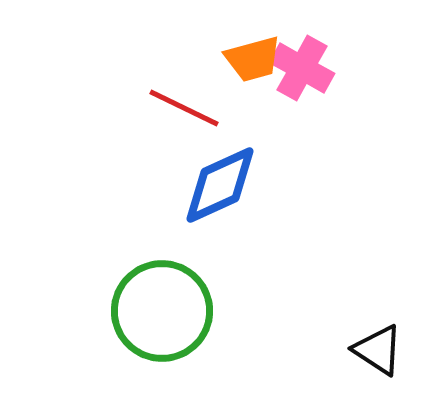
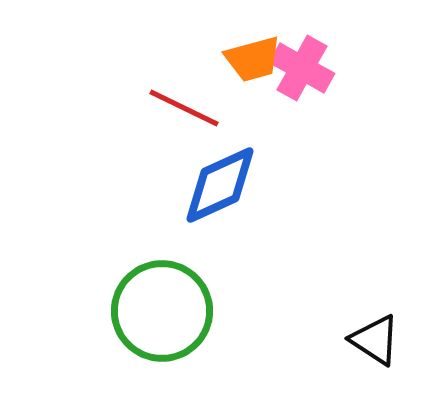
black triangle: moved 3 px left, 10 px up
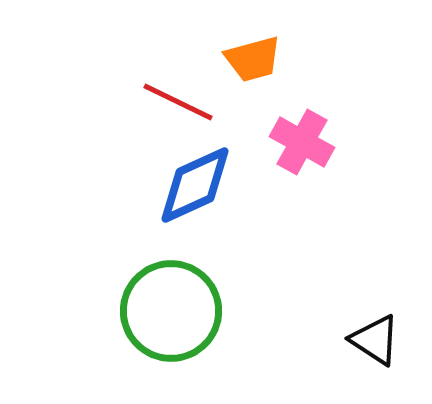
pink cross: moved 74 px down
red line: moved 6 px left, 6 px up
blue diamond: moved 25 px left
green circle: moved 9 px right
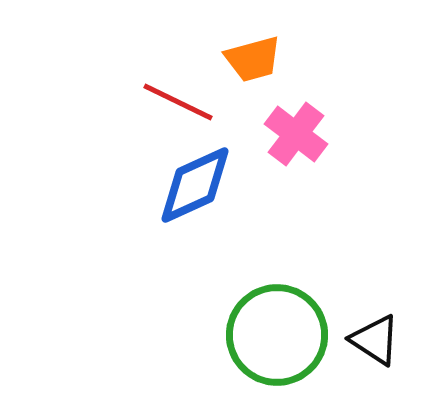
pink cross: moved 6 px left, 8 px up; rotated 8 degrees clockwise
green circle: moved 106 px right, 24 px down
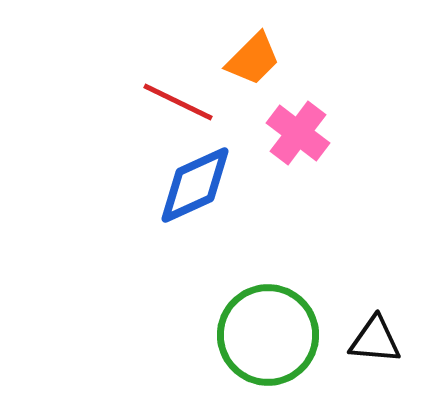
orange trapezoid: rotated 30 degrees counterclockwise
pink cross: moved 2 px right, 1 px up
green circle: moved 9 px left
black triangle: rotated 28 degrees counterclockwise
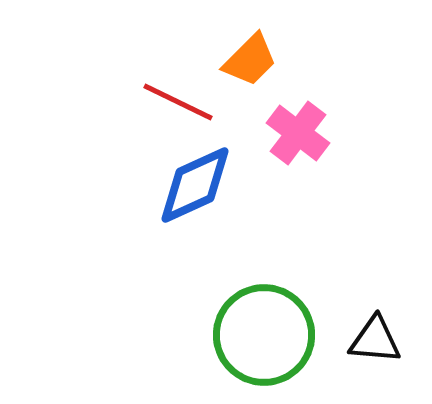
orange trapezoid: moved 3 px left, 1 px down
green circle: moved 4 px left
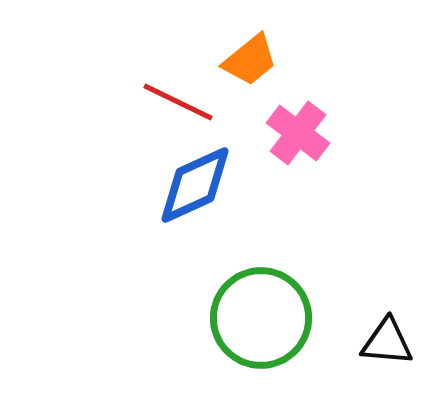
orange trapezoid: rotated 6 degrees clockwise
green circle: moved 3 px left, 17 px up
black triangle: moved 12 px right, 2 px down
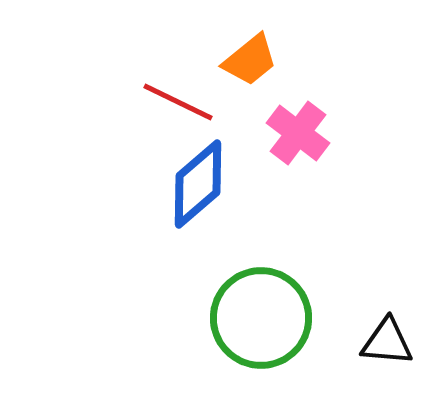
blue diamond: moved 3 px right, 1 px up; rotated 16 degrees counterclockwise
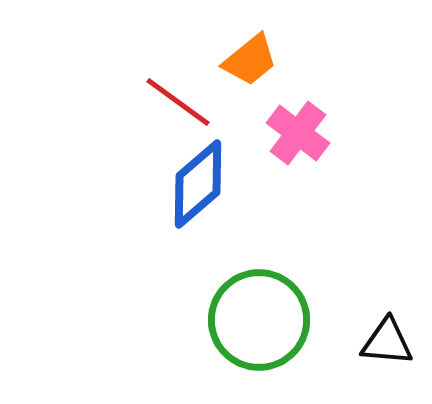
red line: rotated 10 degrees clockwise
green circle: moved 2 px left, 2 px down
